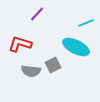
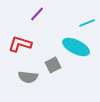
cyan line: moved 1 px right
gray semicircle: moved 3 px left, 6 px down
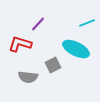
purple line: moved 1 px right, 10 px down
cyan ellipse: moved 2 px down
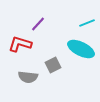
cyan ellipse: moved 5 px right
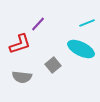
red L-shape: rotated 145 degrees clockwise
gray square: rotated 14 degrees counterclockwise
gray semicircle: moved 6 px left
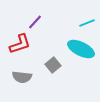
purple line: moved 3 px left, 2 px up
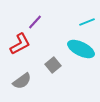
cyan line: moved 1 px up
red L-shape: rotated 10 degrees counterclockwise
gray semicircle: moved 4 px down; rotated 42 degrees counterclockwise
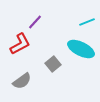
gray square: moved 1 px up
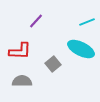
purple line: moved 1 px right, 1 px up
red L-shape: moved 7 px down; rotated 30 degrees clockwise
gray semicircle: rotated 144 degrees counterclockwise
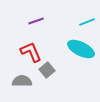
purple line: rotated 28 degrees clockwise
red L-shape: moved 11 px right, 1 px down; rotated 115 degrees counterclockwise
gray square: moved 6 px left, 6 px down
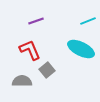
cyan line: moved 1 px right, 1 px up
red L-shape: moved 1 px left, 2 px up
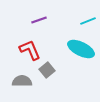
purple line: moved 3 px right, 1 px up
